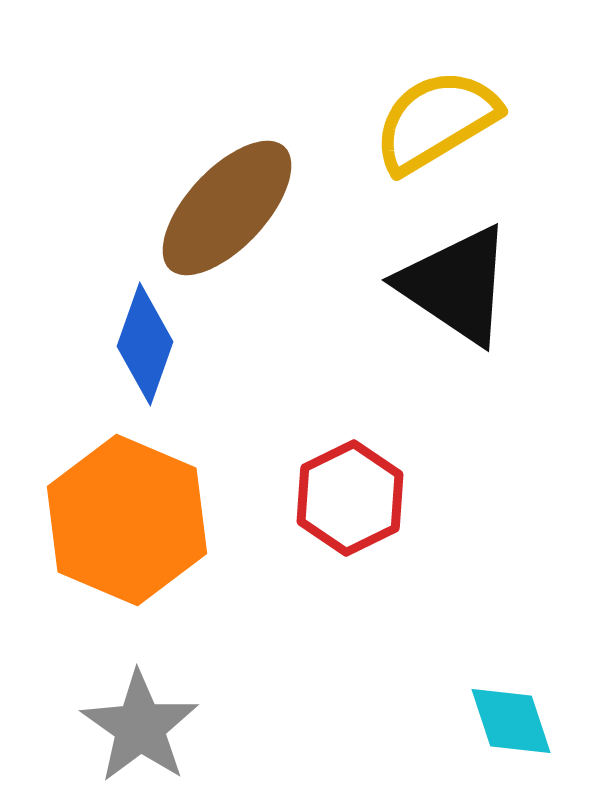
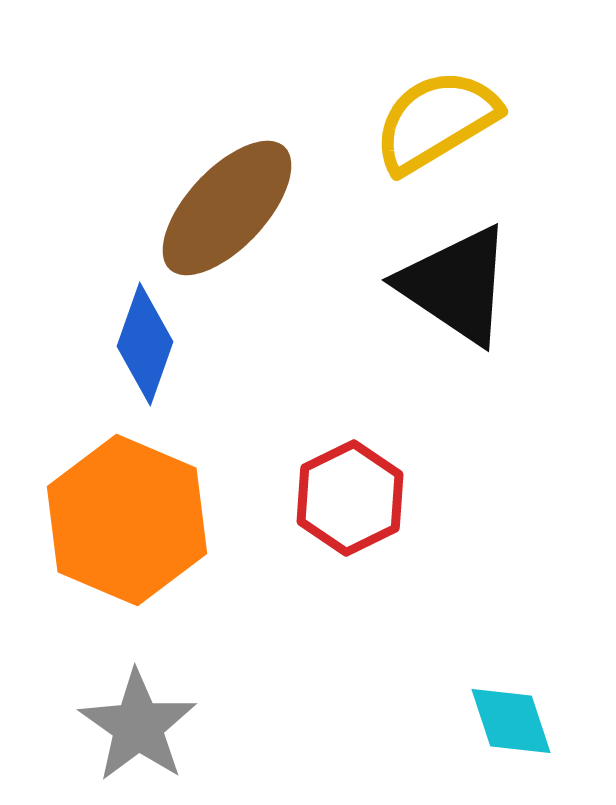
gray star: moved 2 px left, 1 px up
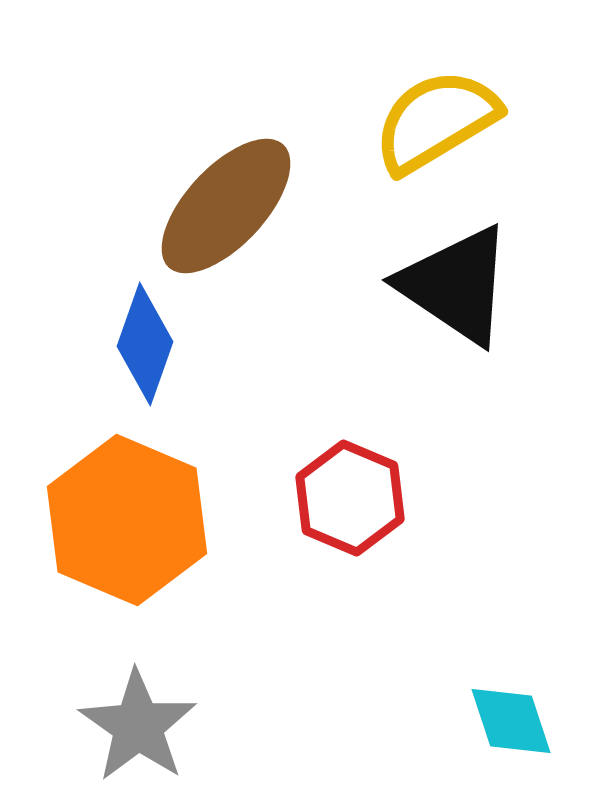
brown ellipse: moved 1 px left, 2 px up
red hexagon: rotated 11 degrees counterclockwise
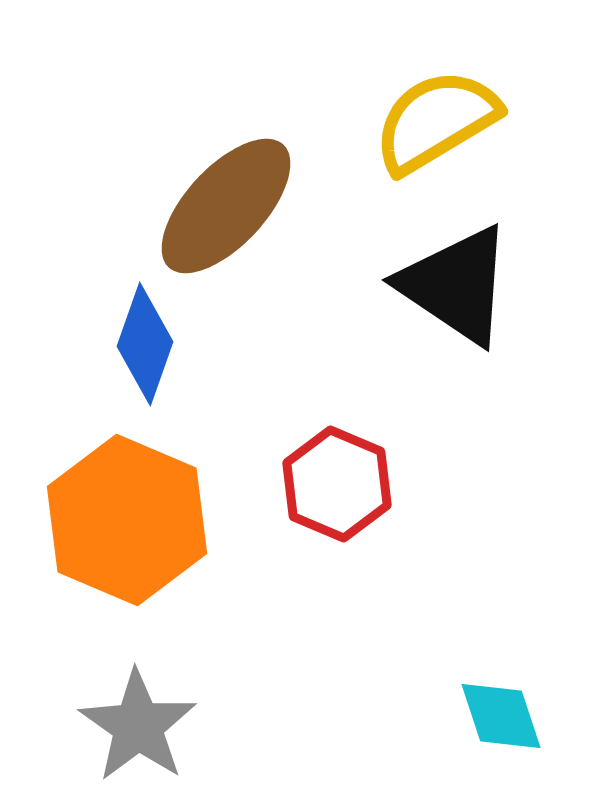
red hexagon: moved 13 px left, 14 px up
cyan diamond: moved 10 px left, 5 px up
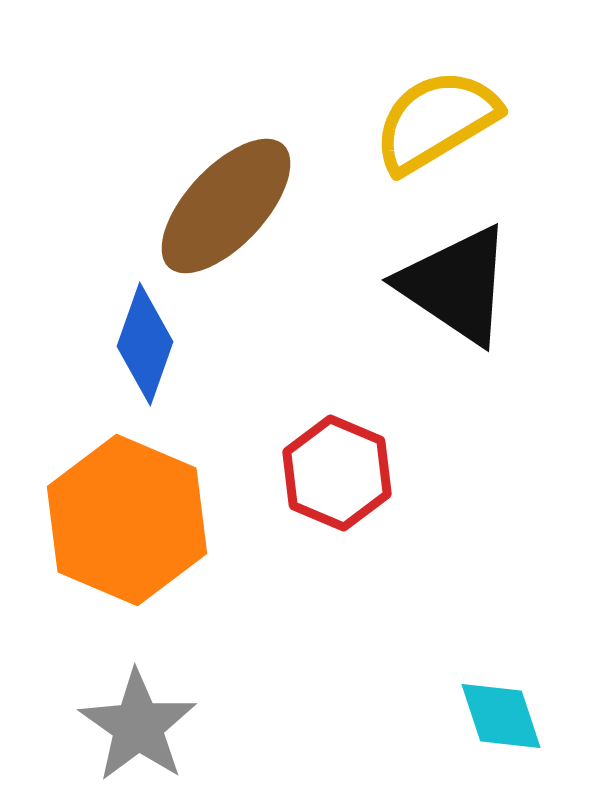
red hexagon: moved 11 px up
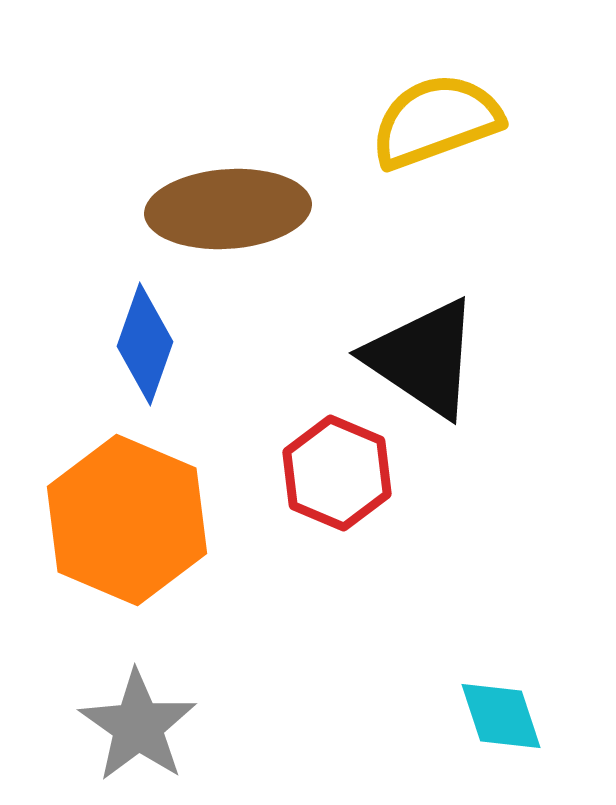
yellow semicircle: rotated 11 degrees clockwise
brown ellipse: moved 2 px right, 3 px down; rotated 43 degrees clockwise
black triangle: moved 33 px left, 73 px down
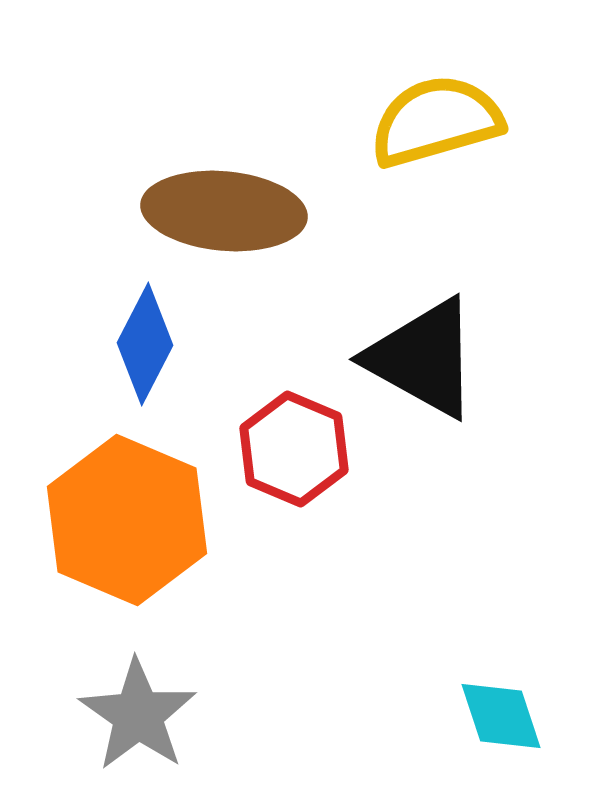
yellow semicircle: rotated 4 degrees clockwise
brown ellipse: moved 4 px left, 2 px down; rotated 9 degrees clockwise
blue diamond: rotated 8 degrees clockwise
black triangle: rotated 5 degrees counterclockwise
red hexagon: moved 43 px left, 24 px up
gray star: moved 11 px up
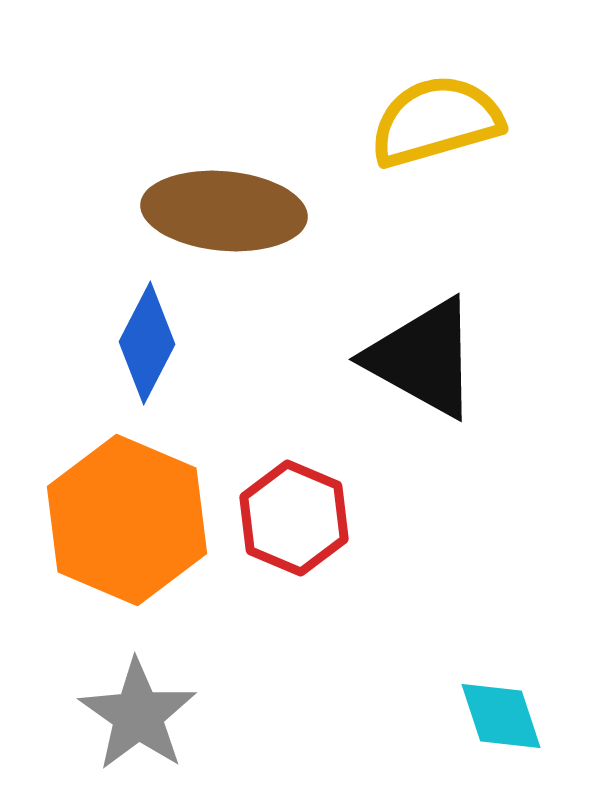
blue diamond: moved 2 px right, 1 px up
red hexagon: moved 69 px down
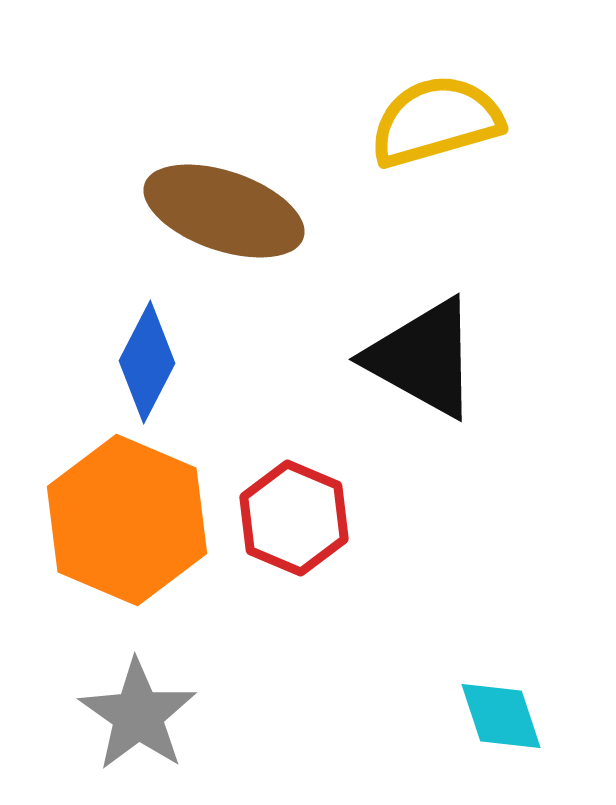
brown ellipse: rotated 14 degrees clockwise
blue diamond: moved 19 px down
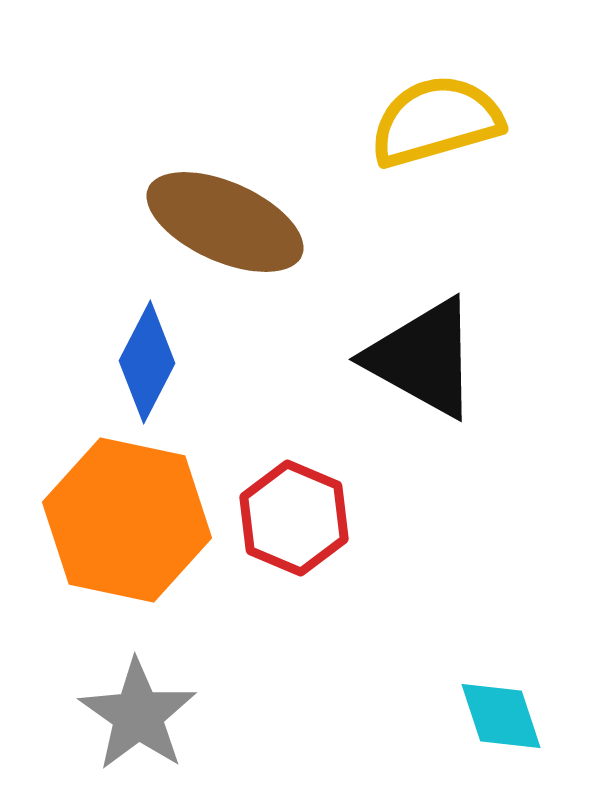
brown ellipse: moved 1 px right, 11 px down; rotated 5 degrees clockwise
orange hexagon: rotated 11 degrees counterclockwise
